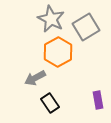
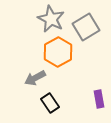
purple rectangle: moved 1 px right, 1 px up
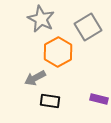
gray star: moved 10 px left
gray square: moved 2 px right
purple rectangle: rotated 66 degrees counterclockwise
black rectangle: moved 2 px up; rotated 48 degrees counterclockwise
